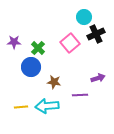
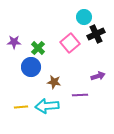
purple arrow: moved 2 px up
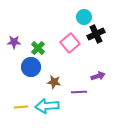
purple line: moved 1 px left, 3 px up
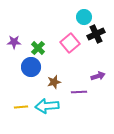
brown star: rotated 24 degrees counterclockwise
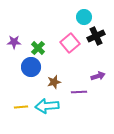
black cross: moved 2 px down
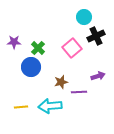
pink square: moved 2 px right, 5 px down
brown star: moved 7 px right
cyan arrow: moved 3 px right
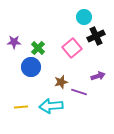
purple line: rotated 21 degrees clockwise
cyan arrow: moved 1 px right
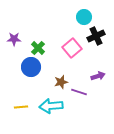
purple star: moved 3 px up
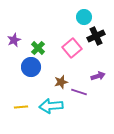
purple star: moved 1 px down; rotated 24 degrees counterclockwise
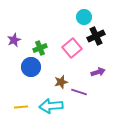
green cross: moved 2 px right; rotated 24 degrees clockwise
purple arrow: moved 4 px up
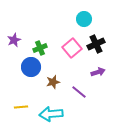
cyan circle: moved 2 px down
black cross: moved 8 px down
brown star: moved 8 px left
purple line: rotated 21 degrees clockwise
cyan arrow: moved 8 px down
